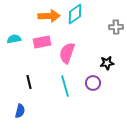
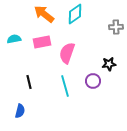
orange arrow: moved 5 px left, 2 px up; rotated 140 degrees counterclockwise
black star: moved 2 px right, 1 px down
purple circle: moved 2 px up
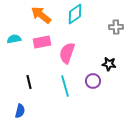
orange arrow: moved 3 px left, 1 px down
black star: rotated 16 degrees clockwise
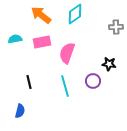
cyan semicircle: moved 1 px right
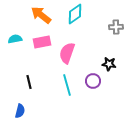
cyan line: moved 2 px right, 1 px up
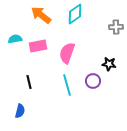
pink rectangle: moved 4 px left, 4 px down
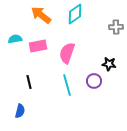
purple circle: moved 1 px right
